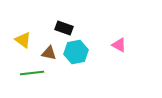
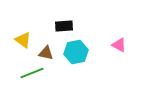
black rectangle: moved 2 px up; rotated 24 degrees counterclockwise
brown triangle: moved 3 px left
green line: rotated 15 degrees counterclockwise
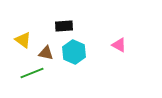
cyan hexagon: moved 2 px left; rotated 25 degrees counterclockwise
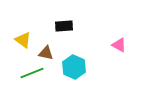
cyan hexagon: moved 15 px down
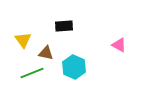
yellow triangle: rotated 18 degrees clockwise
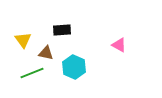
black rectangle: moved 2 px left, 4 px down
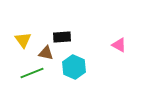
black rectangle: moved 7 px down
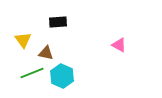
black rectangle: moved 4 px left, 15 px up
cyan hexagon: moved 12 px left, 9 px down
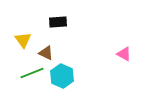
pink triangle: moved 5 px right, 9 px down
brown triangle: rotated 14 degrees clockwise
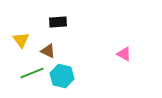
yellow triangle: moved 2 px left
brown triangle: moved 2 px right, 2 px up
cyan hexagon: rotated 10 degrees counterclockwise
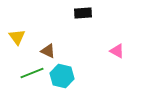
black rectangle: moved 25 px right, 9 px up
yellow triangle: moved 4 px left, 3 px up
pink triangle: moved 7 px left, 3 px up
